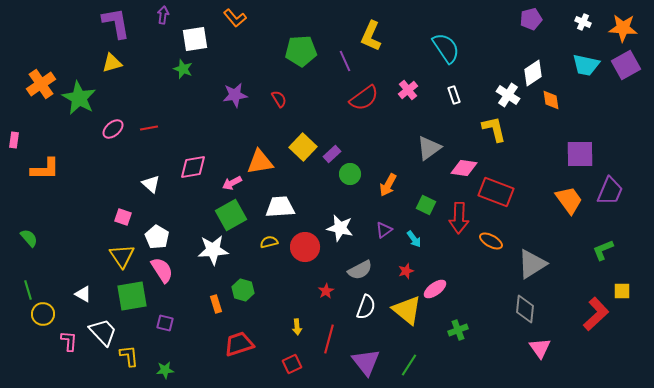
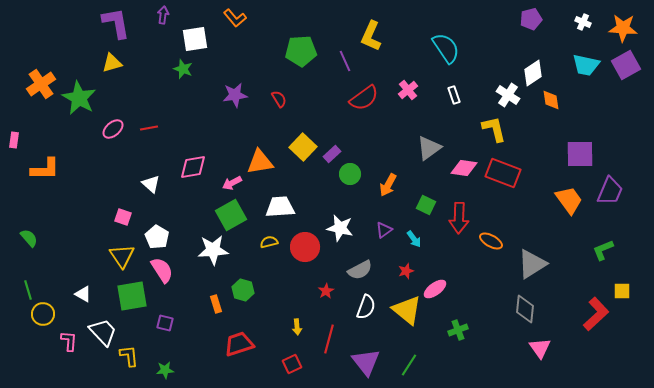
red rectangle at (496, 192): moved 7 px right, 19 px up
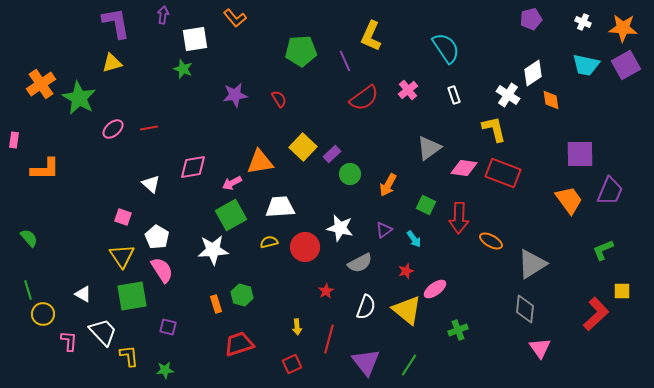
gray semicircle at (360, 270): moved 7 px up
green hexagon at (243, 290): moved 1 px left, 5 px down
purple square at (165, 323): moved 3 px right, 4 px down
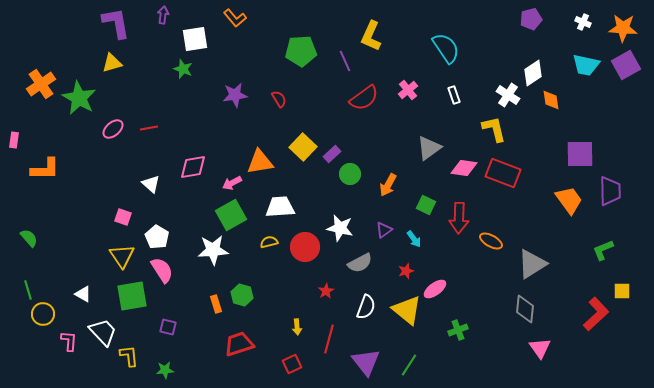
purple trapezoid at (610, 191): rotated 24 degrees counterclockwise
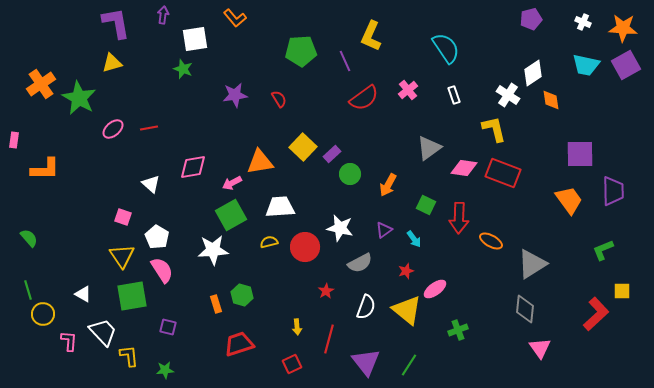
purple trapezoid at (610, 191): moved 3 px right
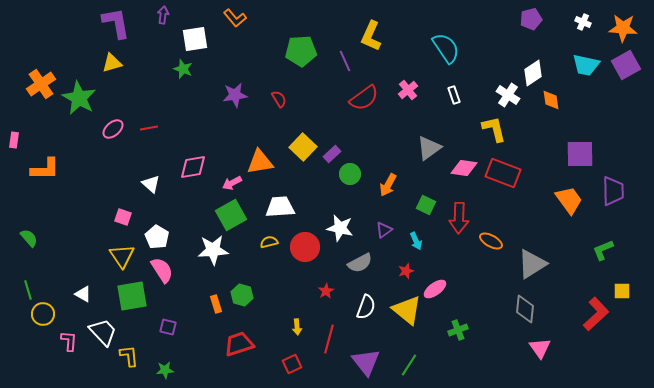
cyan arrow at (414, 239): moved 2 px right, 2 px down; rotated 12 degrees clockwise
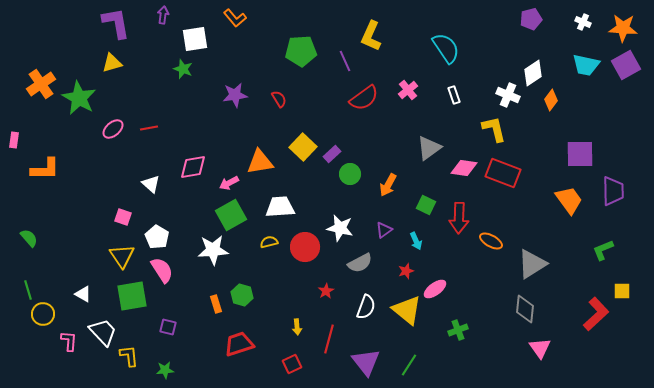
white cross at (508, 95): rotated 10 degrees counterclockwise
orange diamond at (551, 100): rotated 45 degrees clockwise
pink arrow at (232, 183): moved 3 px left
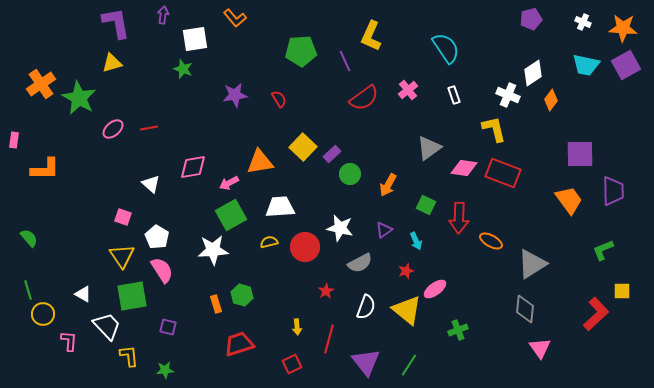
white trapezoid at (103, 332): moved 4 px right, 6 px up
